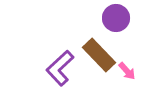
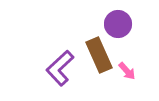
purple circle: moved 2 px right, 6 px down
brown rectangle: rotated 20 degrees clockwise
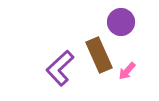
purple circle: moved 3 px right, 2 px up
pink arrow: rotated 84 degrees clockwise
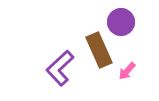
brown rectangle: moved 5 px up
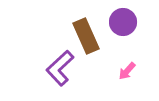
purple circle: moved 2 px right
brown rectangle: moved 13 px left, 14 px up
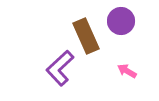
purple circle: moved 2 px left, 1 px up
pink arrow: rotated 78 degrees clockwise
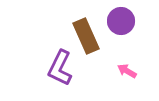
purple L-shape: rotated 21 degrees counterclockwise
